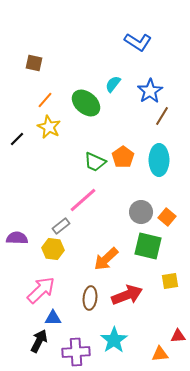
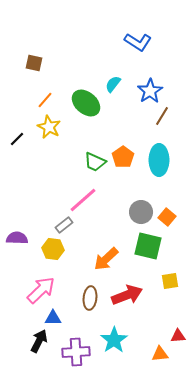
gray rectangle: moved 3 px right, 1 px up
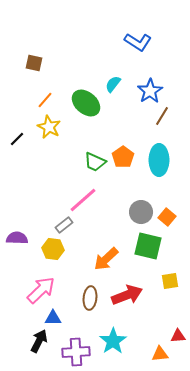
cyan star: moved 1 px left, 1 px down
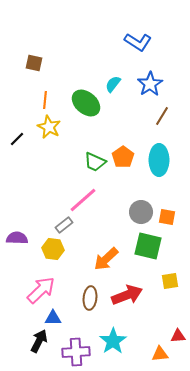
blue star: moved 7 px up
orange line: rotated 36 degrees counterclockwise
orange square: rotated 30 degrees counterclockwise
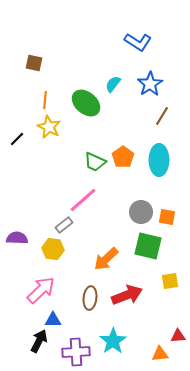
blue triangle: moved 2 px down
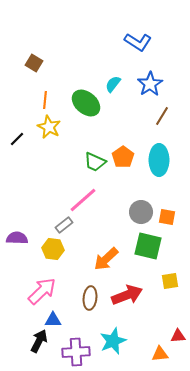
brown square: rotated 18 degrees clockwise
pink arrow: moved 1 px right, 1 px down
cyan star: rotated 12 degrees clockwise
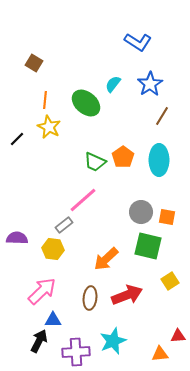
yellow square: rotated 24 degrees counterclockwise
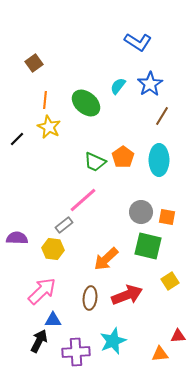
brown square: rotated 24 degrees clockwise
cyan semicircle: moved 5 px right, 2 px down
